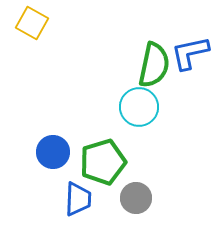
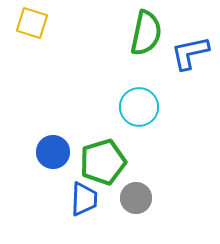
yellow square: rotated 12 degrees counterclockwise
green semicircle: moved 8 px left, 32 px up
blue trapezoid: moved 6 px right
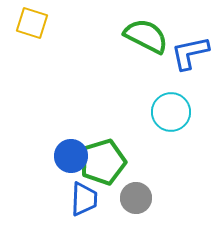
green semicircle: moved 3 px down; rotated 75 degrees counterclockwise
cyan circle: moved 32 px right, 5 px down
blue circle: moved 18 px right, 4 px down
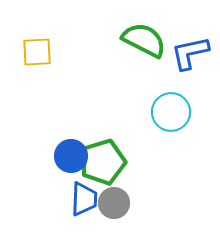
yellow square: moved 5 px right, 29 px down; rotated 20 degrees counterclockwise
green semicircle: moved 2 px left, 4 px down
gray circle: moved 22 px left, 5 px down
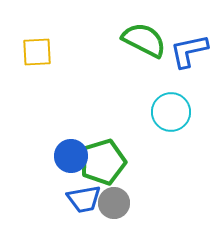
blue L-shape: moved 1 px left, 2 px up
blue trapezoid: rotated 78 degrees clockwise
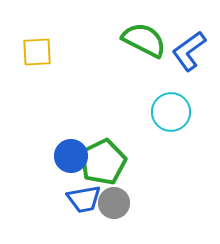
blue L-shape: rotated 24 degrees counterclockwise
green pentagon: rotated 9 degrees counterclockwise
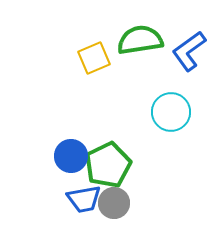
green semicircle: moved 4 px left; rotated 36 degrees counterclockwise
yellow square: moved 57 px right, 6 px down; rotated 20 degrees counterclockwise
green pentagon: moved 5 px right, 3 px down
